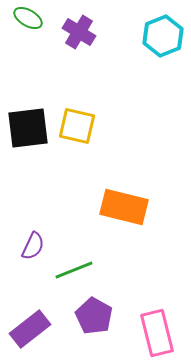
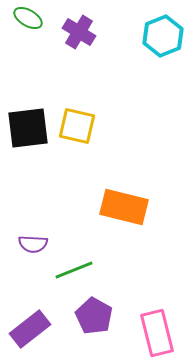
purple semicircle: moved 2 px up; rotated 68 degrees clockwise
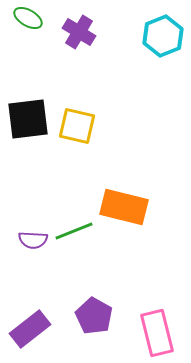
black square: moved 9 px up
purple semicircle: moved 4 px up
green line: moved 39 px up
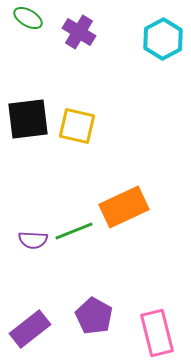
cyan hexagon: moved 3 px down; rotated 6 degrees counterclockwise
orange rectangle: rotated 39 degrees counterclockwise
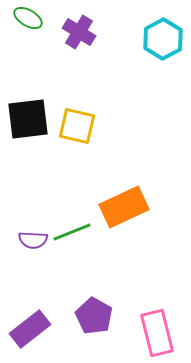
green line: moved 2 px left, 1 px down
